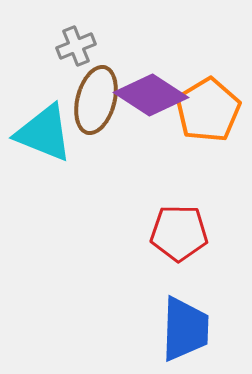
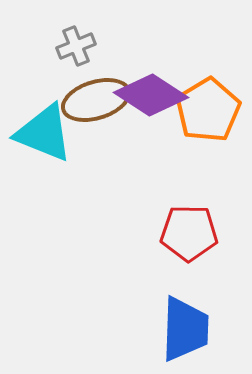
brown ellipse: rotated 58 degrees clockwise
red pentagon: moved 10 px right
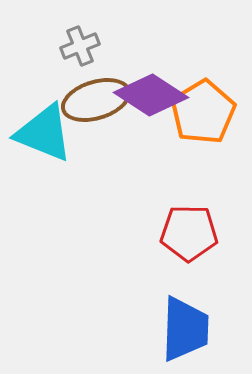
gray cross: moved 4 px right
orange pentagon: moved 5 px left, 2 px down
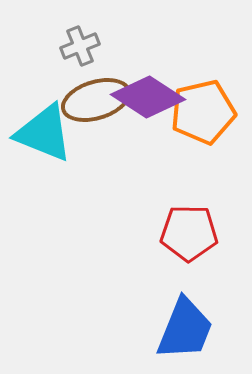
purple diamond: moved 3 px left, 2 px down
orange pentagon: rotated 18 degrees clockwise
blue trapezoid: rotated 20 degrees clockwise
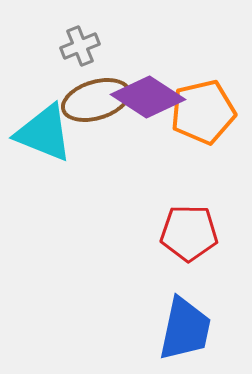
blue trapezoid: rotated 10 degrees counterclockwise
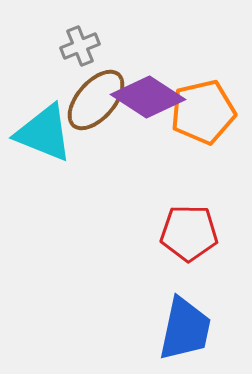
brown ellipse: rotated 32 degrees counterclockwise
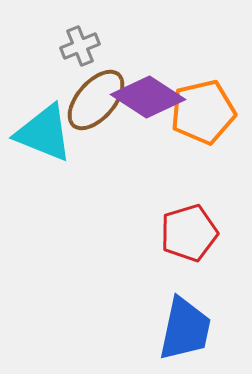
red pentagon: rotated 18 degrees counterclockwise
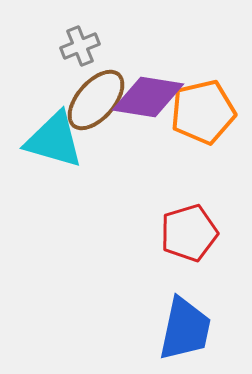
purple diamond: rotated 24 degrees counterclockwise
cyan triangle: moved 10 px right, 7 px down; rotated 6 degrees counterclockwise
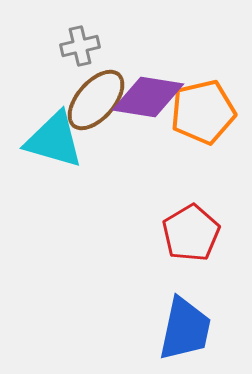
gray cross: rotated 9 degrees clockwise
red pentagon: moved 2 px right; rotated 14 degrees counterclockwise
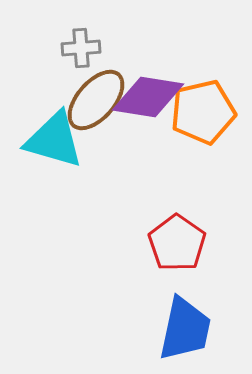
gray cross: moved 1 px right, 2 px down; rotated 9 degrees clockwise
red pentagon: moved 14 px left, 10 px down; rotated 6 degrees counterclockwise
